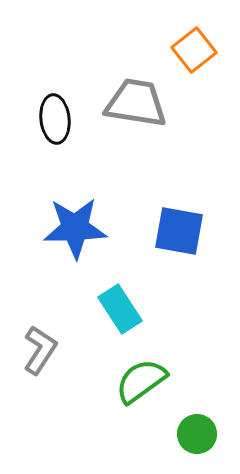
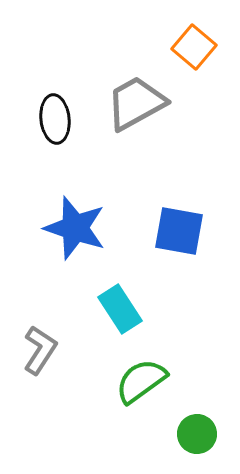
orange square: moved 3 px up; rotated 12 degrees counterclockwise
gray trapezoid: rotated 38 degrees counterclockwise
blue star: rotated 20 degrees clockwise
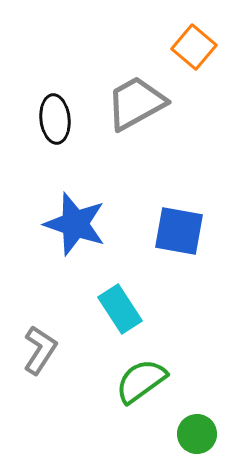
blue star: moved 4 px up
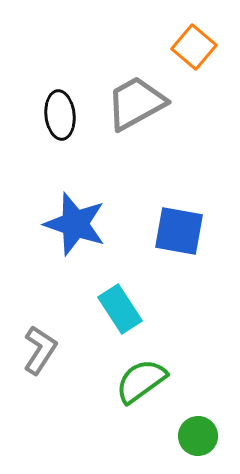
black ellipse: moved 5 px right, 4 px up
green circle: moved 1 px right, 2 px down
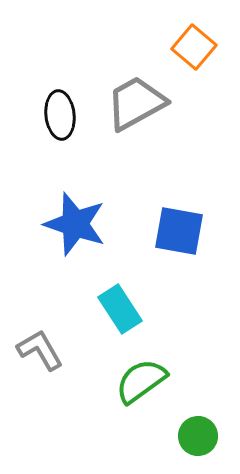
gray L-shape: rotated 63 degrees counterclockwise
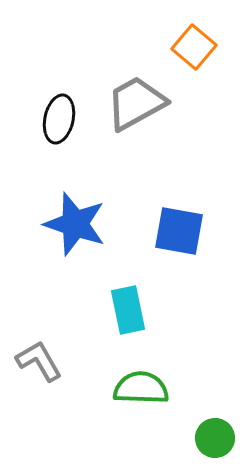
black ellipse: moved 1 px left, 4 px down; rotated 18 degrees clockwise
cyan rectangle: moved 8 px right, 1 px down; rotated 21 degrees clockwise
gray L-shape: moved 1 px left, 11 px down
green semicircle: moved 7 px down; rotated 38 degrees clockwise
green circle: moved 17 px right, 2 px down
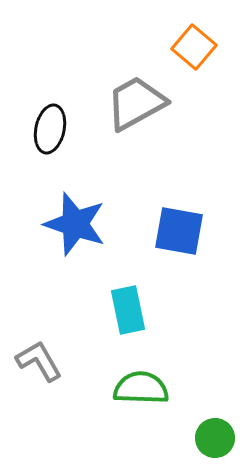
black ellipse: moved 9 px left, 10 px down
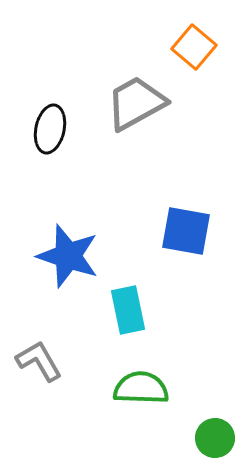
blue star: moved 7 px left, 32 px down
blue square: moved 7 px right
